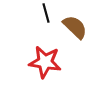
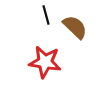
black line: moved 2 px down
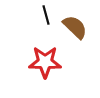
red star: rotated 8 degrees counterclockwise
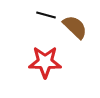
black line: rotated 60 degrees counterclockwise
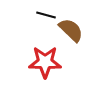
brown semicircle: moved 4 px left, 3 px down
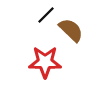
black line: rotated 60 degrees counterclockwise
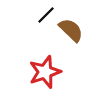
red star: moved 10 px down; rotated 20 degrees counterclockwise
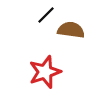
brown semicircle: rotated 36 degrees counterclockwise
